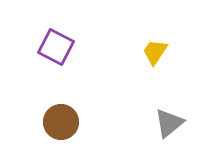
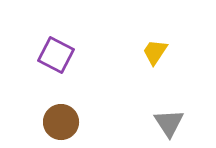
purple square: moved 8 px down
gray triangle: rotated 24 degrees counterclockwise
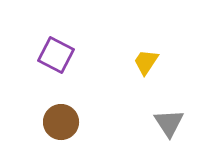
yellow trapezoid: moved 9 px left, 10 px down
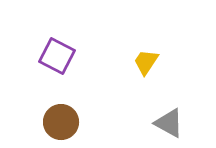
purple square: moved 1 px right, 1 px down
gray triangle: rotated 28 degrees counterclockwise
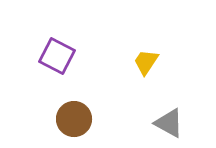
brown circle: moved 13 px right, 3 px up
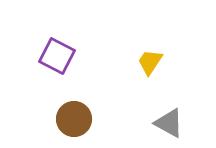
yellow trapezoid: moved 4 px right
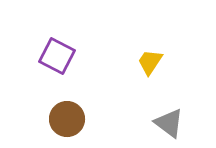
brown circle: moved 7 px left
gray triangle: rotated 8 degrees clockwise
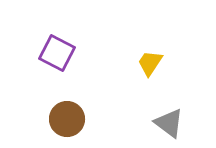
purple square: moved 3 px up
yellow trapezoid: moved 1 px down
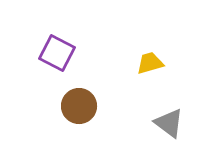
yellow trapezoid: rotated 40 degrees clockwise
brown circle: moved 12 px right, 13 px up
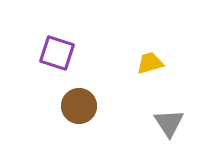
purple square: rotated 9 degrees counterclockwise
gray triangle: rotated 20 degrees clockwise
